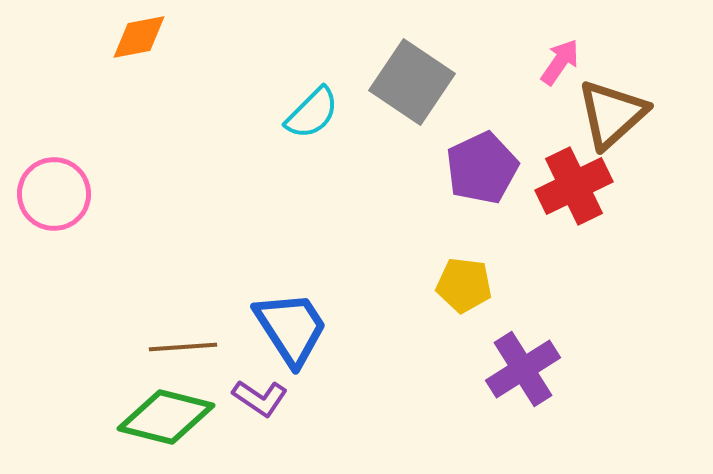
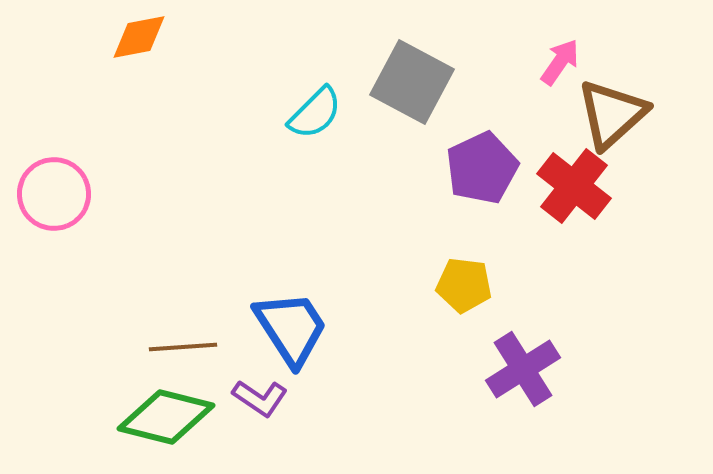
gray square: rotated 6 degrees counterclockwise
cyan semicircle: moved 3 px right
red cross: rotated 26 degrees counterclockwise
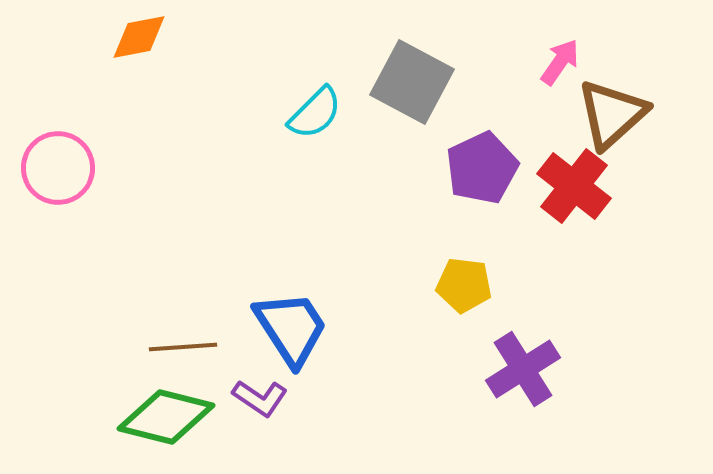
pink circle: moved 4 px right, 26 px up
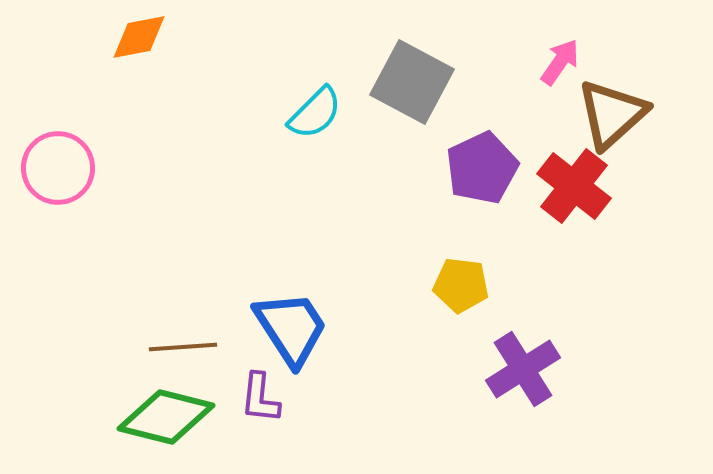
yellow pentagon: moved 3 px left
purple L-shape: rotated 62 degrees clockwise
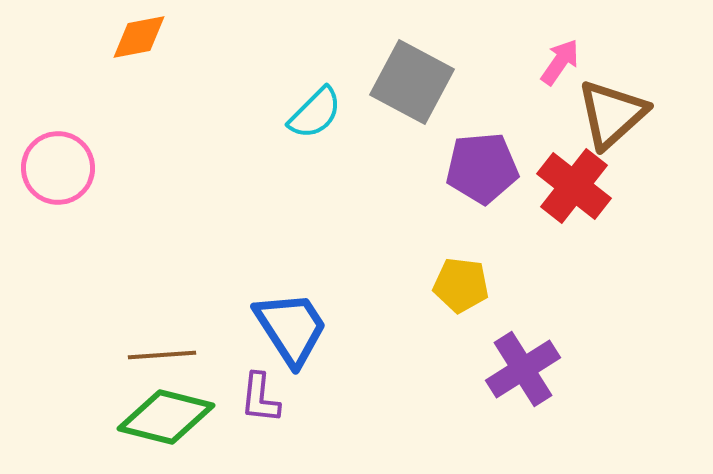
purple pentagon: rotated 20 degrees clockwise
brown line: moved 21 px left, 8 px down
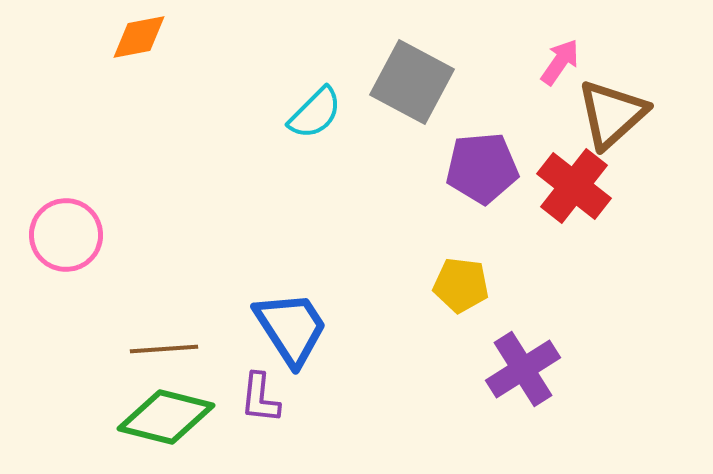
pink circle: moved 8 px right, 67 px down
brown line: moved 2 px right, 6 px up
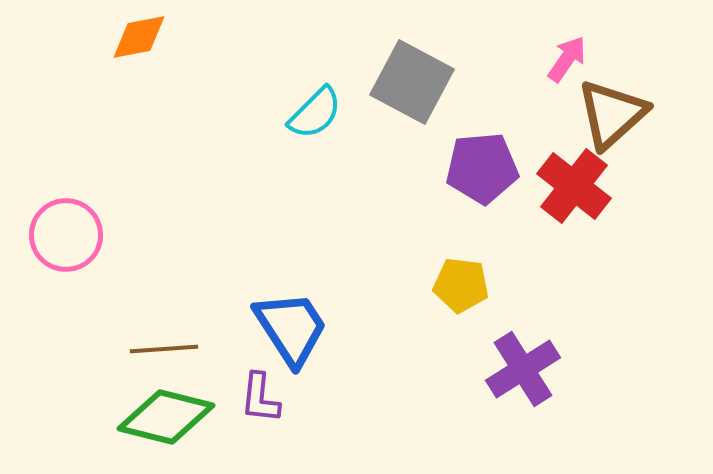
pink arrow: moved 7 px right, 3 px up
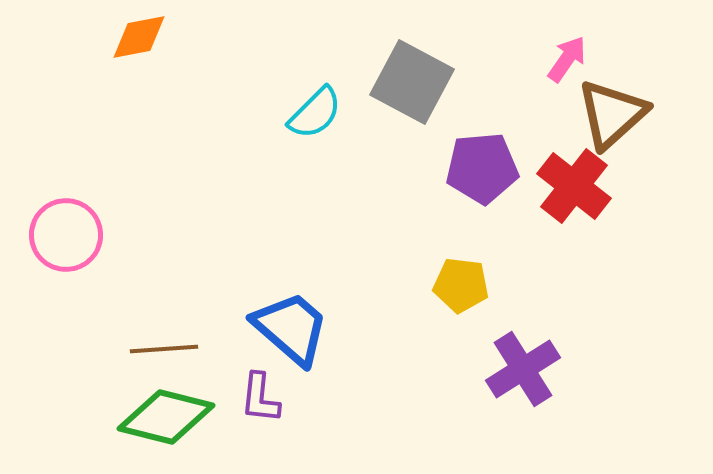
blue trapezoid: rotated 16 degrees counterclockwise
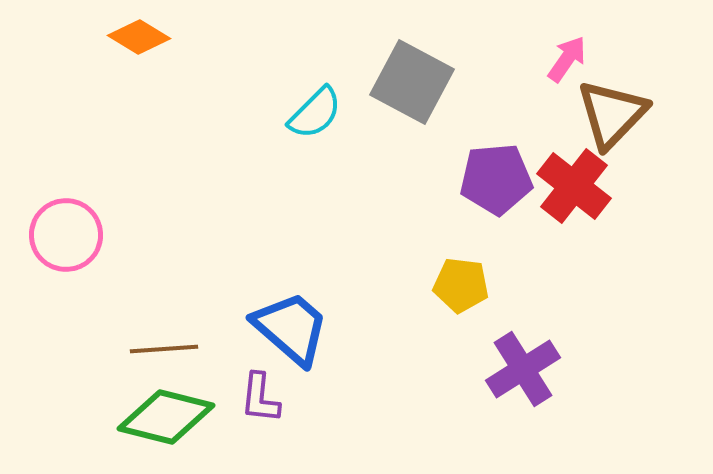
orange diamond: rotated 42 degrees clockwise
brown triangle: rotated 4 degrees counterclockwise
purple pentagon: moved 14 px right, 11 px down
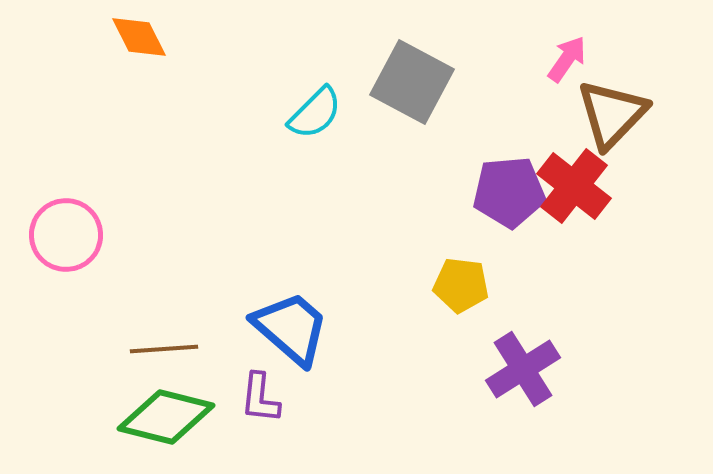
orange diamond: rotated 32 degrees clockwise
purple pentagon: moved 13 px right, 13 px down
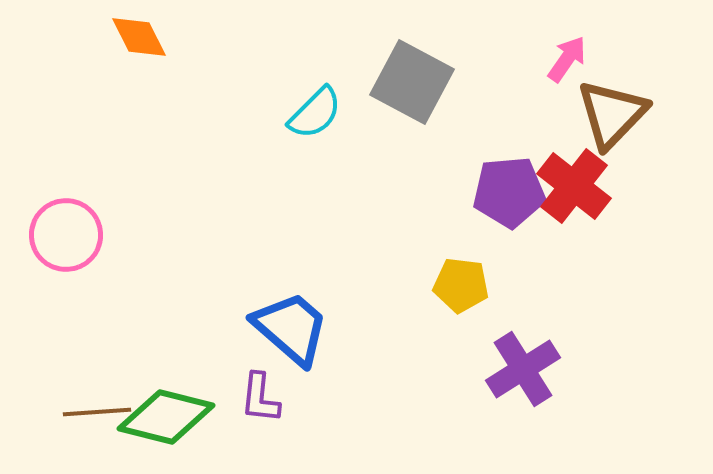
brown line: moved 67 px left, 63 px down
